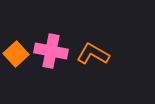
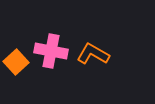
orange square: moved 8 px down
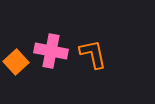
orange L-shape: rotated 48 degrees clockwise
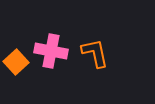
orange L-shape: moved 2 px right, 1 px up
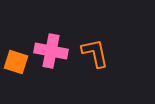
orange square: rotated 30 degrees counterclockwise
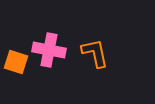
pink cross: moved 2 px left, 1 px up
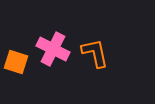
pink cross: moved 4 px right, 1 px up; rotated 16 degrees clockwise
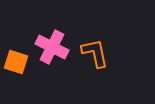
pink cross: moved 1 px left, 2 px up
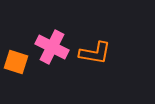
orange L-shape: rotated 112 degrees clockwise
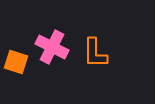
orange L-shape: rotated 80 degrees clockwise
